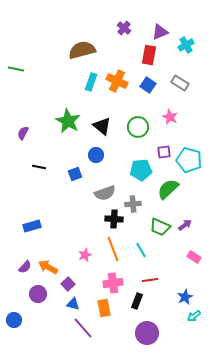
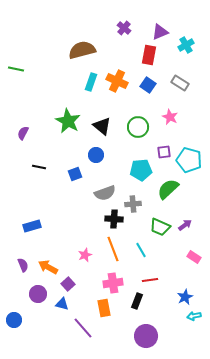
purple semicircle at (25, 267): moved 2 px left, 2 px up; rotated 64 degrees counterclockwise
blue triangle at (73, 304): moved 11 px left
cyan arrow at (194, 316): rotated 24 degrees clockwise
purple circle at (147, 333): moved 1 px left, 3 px down
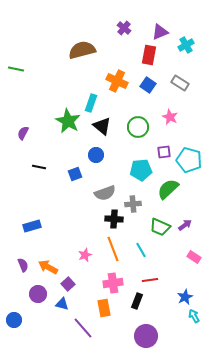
cyan rectangle at (91, 82): moved 21 px down
cyan arrow at (194, 316): rotated 72 degrees clockwise
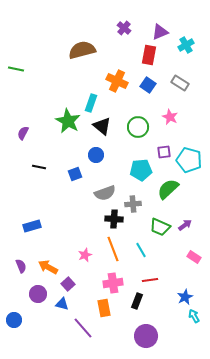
purple semicircle at (23, 265): moved 2 px left, 1 px down
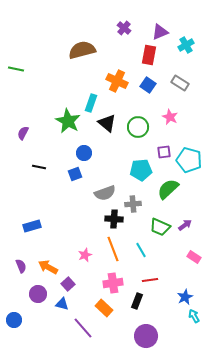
black triangle at (102, 126): moved 5 px right, 3 px up
blue circle at (96, 155): moved 12 px left, 2 px up
orange rectangle at (104, 308): rotated 36 degrees counterclockwise
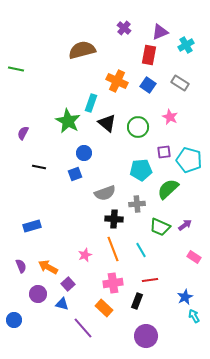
gray cross at (133, 204): moved 4 px right
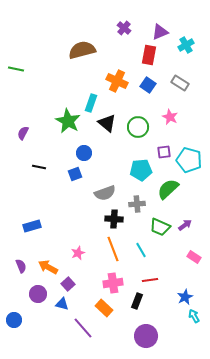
pink star at (85, 255): moved 7 px left, 2 px up
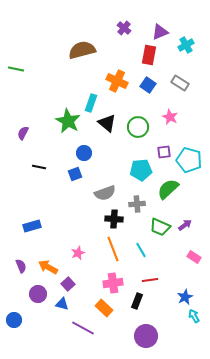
purple line at (83, 328): rotated 20 degrees counterclockwise
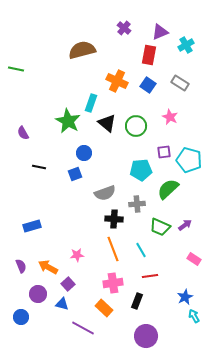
green circle at (138, 127): moved 2 px left, 1 px up
purple semicircle at (23, 133): rotated 56 degrees counterclockwise
pink star at (78, 253): moved 1 px left, 2 px down; rotated 16 degrees clockwise
pink rectangle at (194, 257): moved 2 px down
red line at (150, 280): moved 4 px up
blue circle at (14, 320): moved 7 px right, 3 px up
